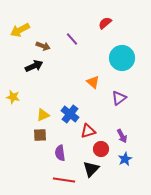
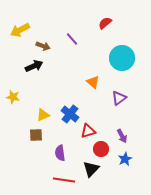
brown square: moved 4 px left
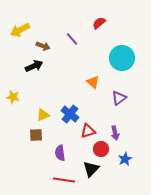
red semicircle: moved 6 px left
purple arrow: moved 7 px left, 3 px up; rotated 16 degrees clockwise
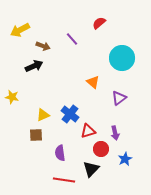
yellow star: moved 1 px left
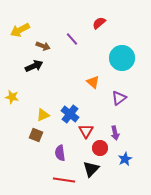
red triangle: moved 2 px left; rotated 42 degrees counterclockwise
brown square: rotated 24 degrees clockwise
red circle: moved 1 px left, 1 px up
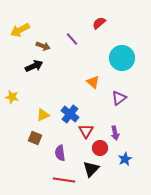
brown square: moved 1 px left, 3 px down
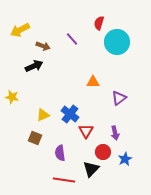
red semicircle: rotated 32 degrees counterclockwise
cyan circle: moved 5 px left, 16 px up
orange triangle: rotated 40 degrees counterclockwise
red circle: moved 3 px right, 4 px down
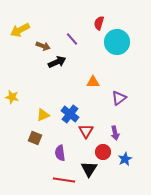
black arrow: moved 23 px right, 4 px up
black triangle: moved 2 px left; rotated 12 degrees counterclockwise
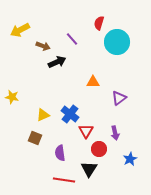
red circle: moved 4 px left, 3 px up
blue star: moved 5 px right
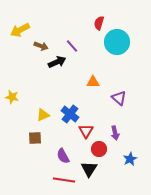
purple line: moved 7 px down
brown arrow: moved 2 px left
purple triangle: rotated 42 degrees counterclockwise
brown square: rotated 24 degrees counterclockwise
purple semicircle: moved 3 px right, 3 px down; rotated 21 degrees counterclockwise
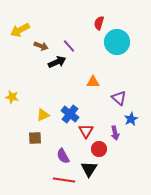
purple line: moved 3 px left
blue star: moved 1 px right, 40 px up
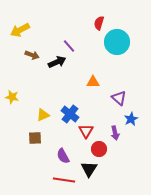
brown arrow: moved 9 px left, 9 px down
